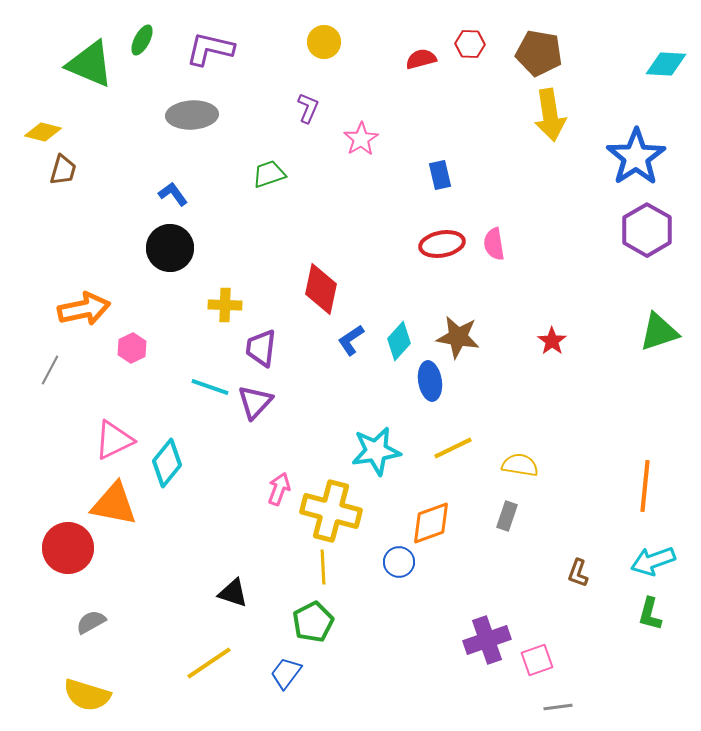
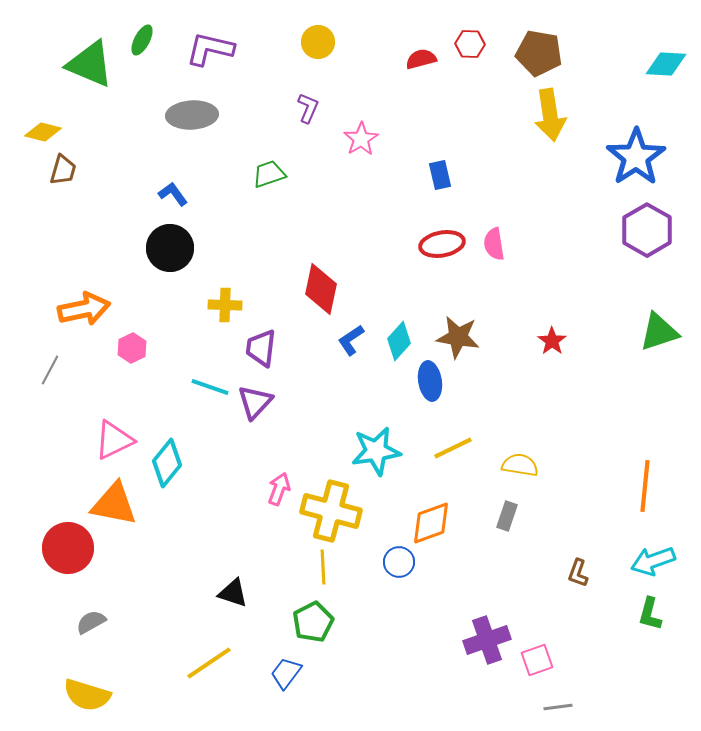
yellow circle at (324, 42): moved 6 px left
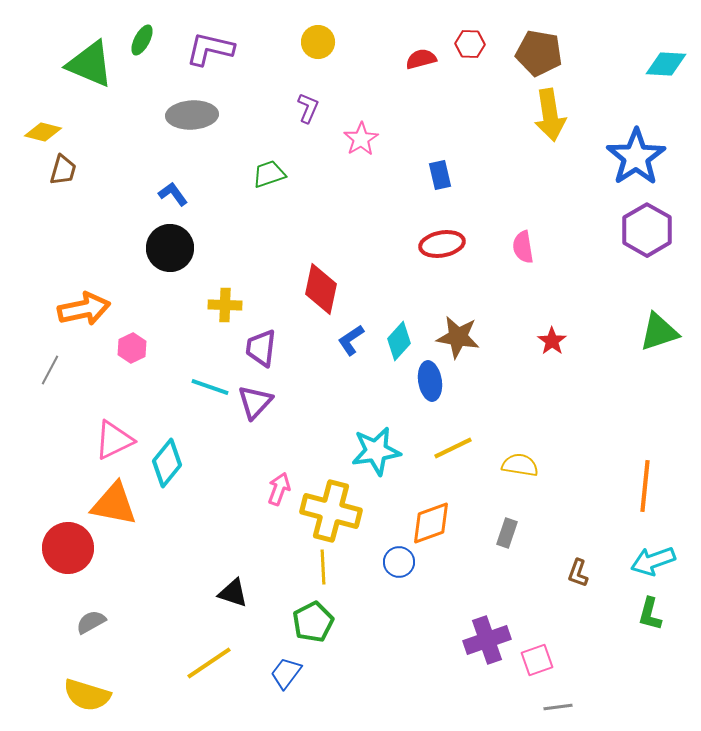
pink semicircle at (494, 244): moved 29 px right, 3 px down
gray rectangle at (507, 516): moved 17 px down
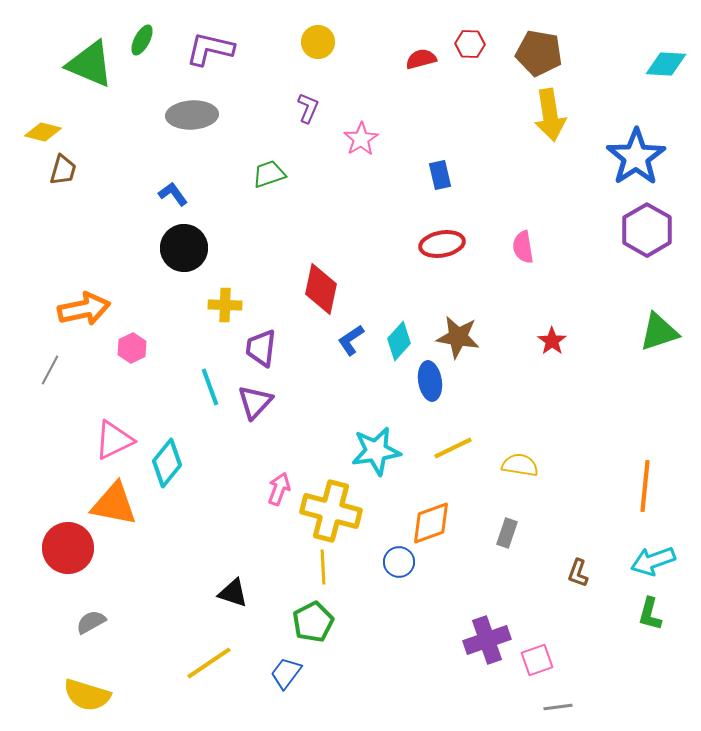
black circle at (170, 248): moved 14 px right
cyan line at (210, 387): rotated 51 degrees clockwise
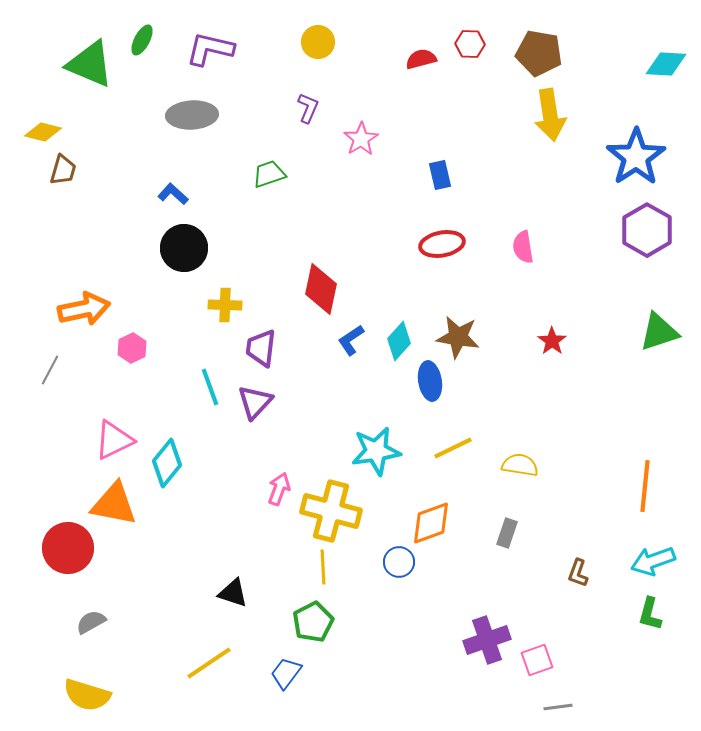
blue L-shape at (173, 194): rotated 12 degrees counterclockwise
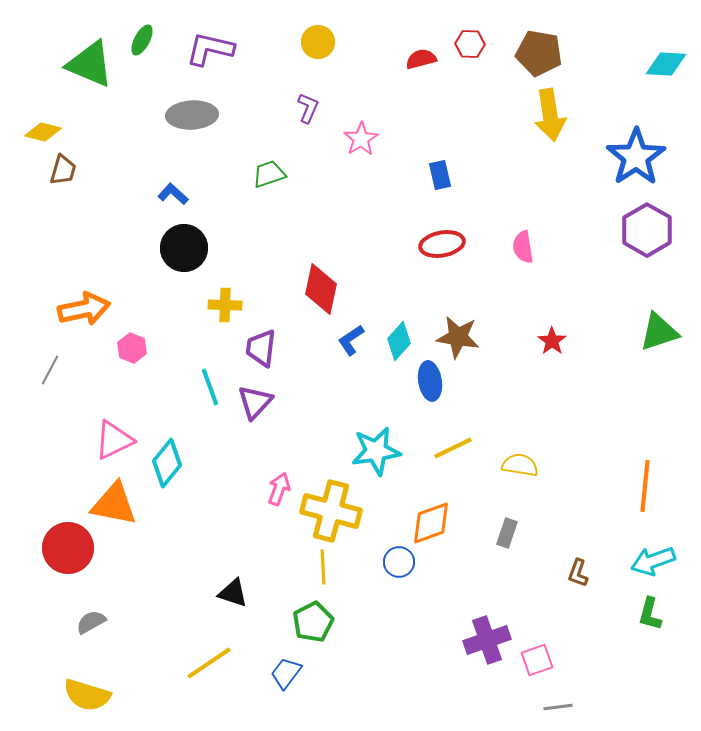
pink hexagon at (132, 348): rotated 12 degrees counterclockwise
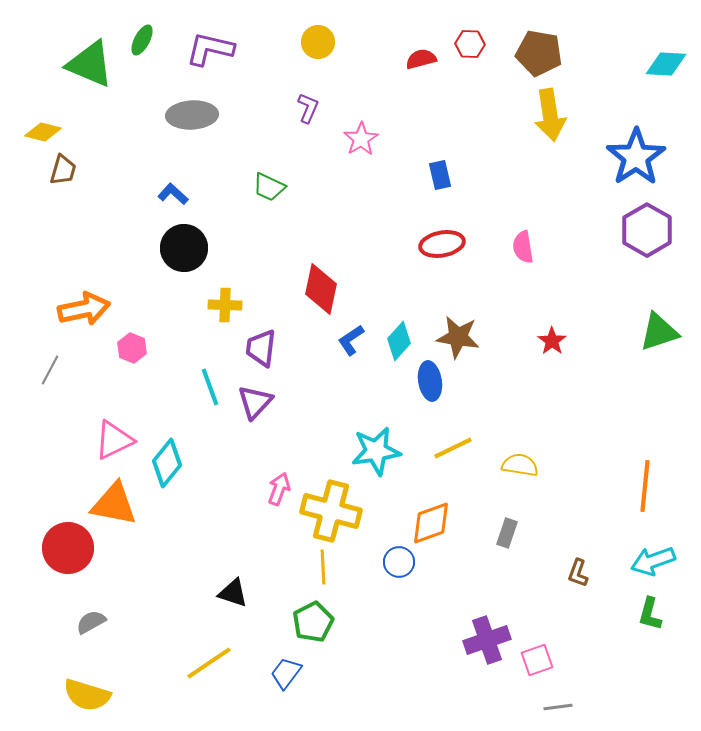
green trapezoid at (269, 174): moved 13 px down; rotated 136 degrees counterclockwise
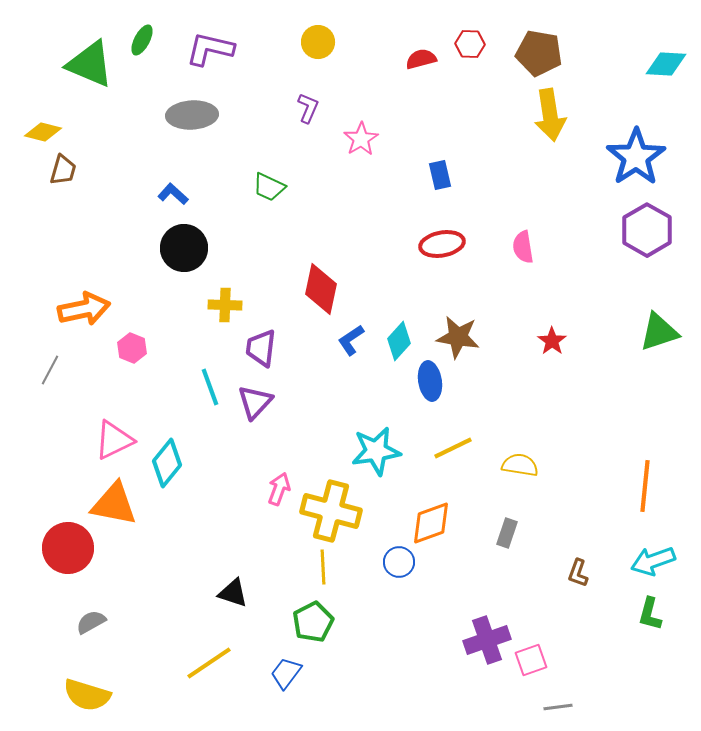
pink square at (537, 660): moved 6 px left
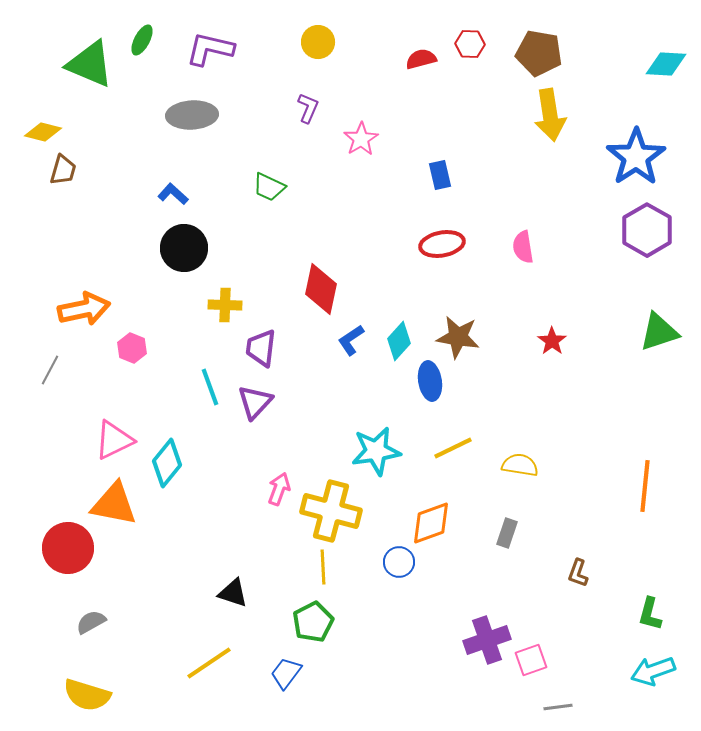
cyan arrow at (653, 561): moved 110 px down
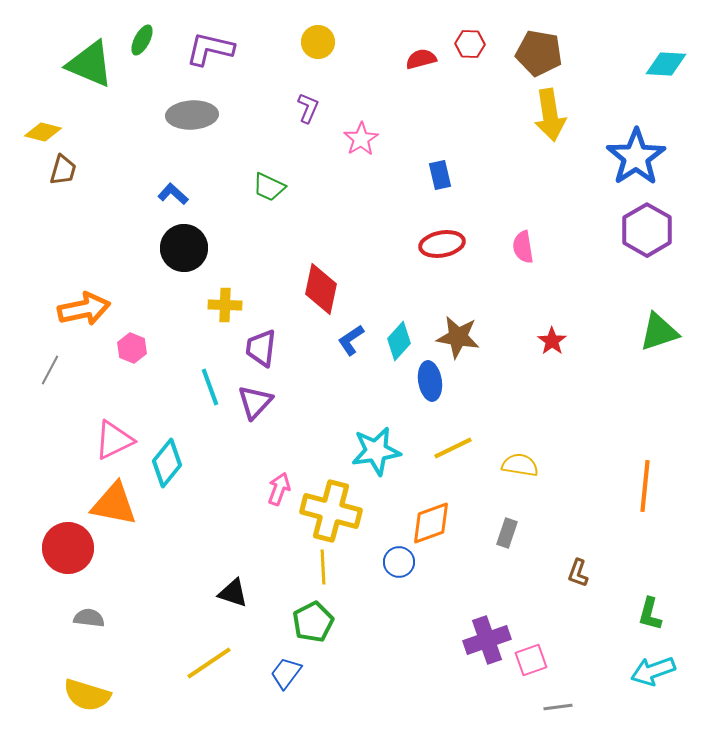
gray semicircle at (91, 622): moved 2 px left, 4 px up; rotated 36 degrees clockwise
